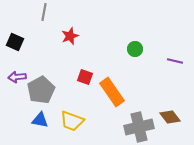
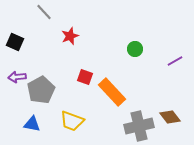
gray line: rotated 54 degrees counterclockwise
purple line: rotated 42 degrees counterclockwise
orange rectangle: rotated 8 degrees counterclockwise
blue triangle: moved 8 px left, 4 px down
gray cross: moved 1 px up
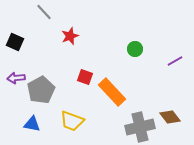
purple arrow: moved 1 px left, 1 px down
gray cross: moved 1 px right, 1 px down
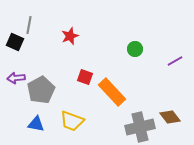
gray line: moved 15 px left, 13 px down; rotated 54 degrees clockwise
blue triangle: moved 4 px right
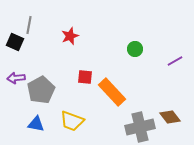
red square: rotated 14 degrees counterclockwise
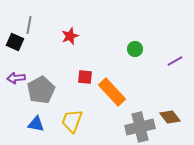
yellow trapezoid: rotated 90 degrees clockwise
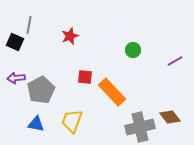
green circle: moved 2 px left, 1 px down
